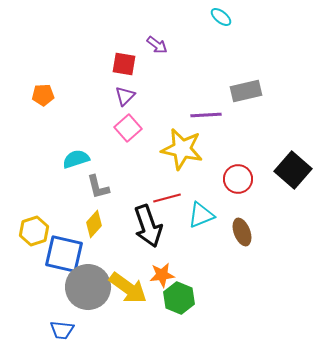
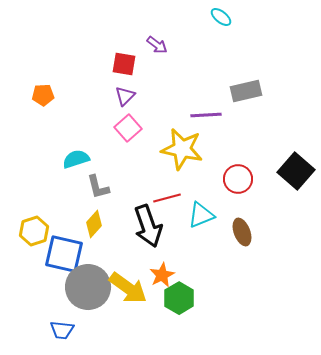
black square: moved 3 px right, 1 px down
orange star: rotated 20 degrees counterclockwise
green hexagon: rotated 8 degrees clockwise
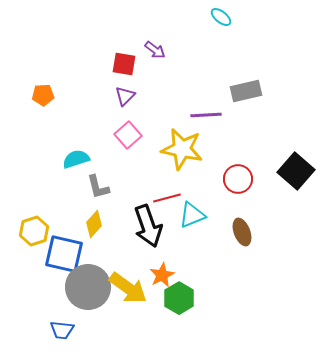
purple arrow: moved 2 px left, 5 px down
pink square: moved 7 px down
cyan triangle: moved 9 px left
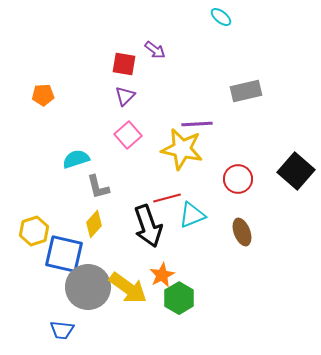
purple line: moved 9 px left, 9 px down
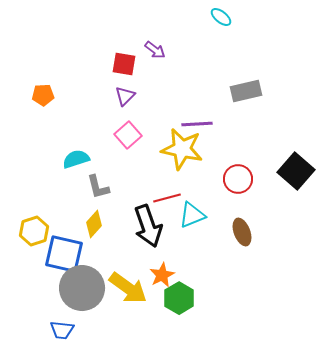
gray circle: moved 6 px left, 1 px down
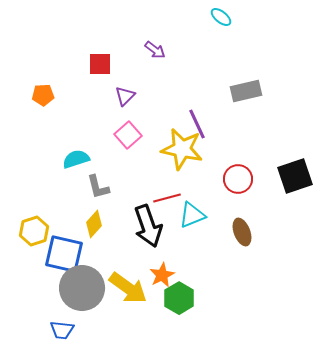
red square: moved 24 px left; rotated 10 degrees counterclockwise
purple line: rotated 68 degrees clockwise
black square: moved 1 px left, 5 px down; rotated 30 degrees clockwise
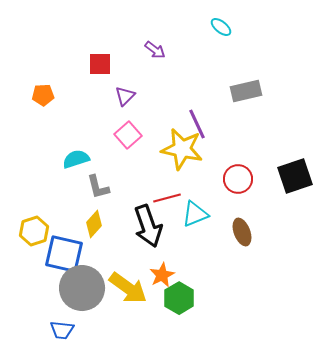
cyan ellipse: moved 10 px down
cyan triangle: moved 3 px right, 1 px up
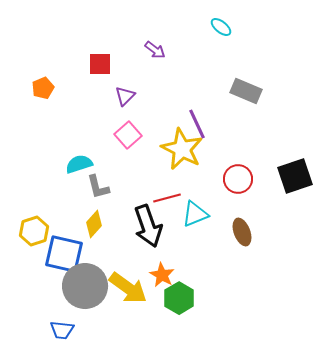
gray rectangle: rotated 36 degrees clockwise
orange pentagon: moved 7 px up; rotated 20 degrees counterclockwise
yellow star: rotated 15 degrees clockwise
cyan semicircle: moved 3 px right, 5 px down
orange star: rotated 15 degrees counterclockwise
gray circle: moved 3 px right, 2 px up
